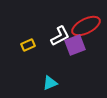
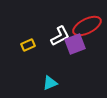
red ellipse: moved 1 px right
purple square: moved 1 px up
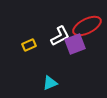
yellow rectangle: moved 1 px right
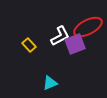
red ellipse: moved 1 px right, 1 px down
yellow rectangle: rotated 72 degrees clockwise
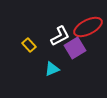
purple square: moved 4 px down; rotated 10 degrees counterclockwise
cyan triangle: moved 2 px right, 14 px up
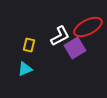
yellow rectangle: rotated 56 degrees clockwise
cyan triangle: moved 27 px left
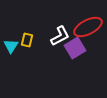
yellow rectangle: moved 2 px left, 5 px up
cyan triangle: moved 14 px left, 23 px up; rotated 35 degrees counterclockwise
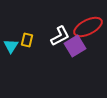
purple square: moved 2 px up
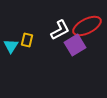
red ellipse: moved 1 px left, 1 px up
white L-shape: moved 6 px up
purple square: moved 1 px up
